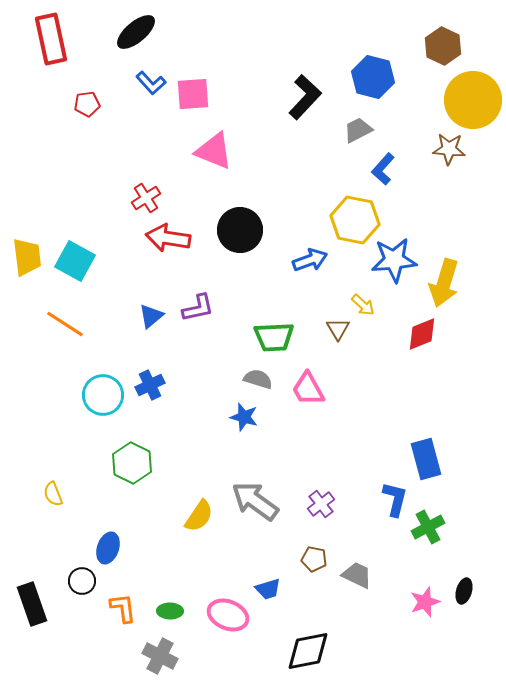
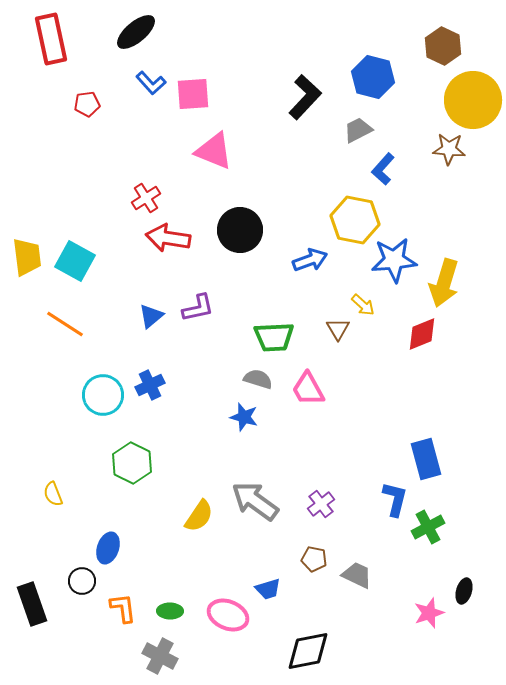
pink star at (425, 602): moved 4 px right, 11 px down
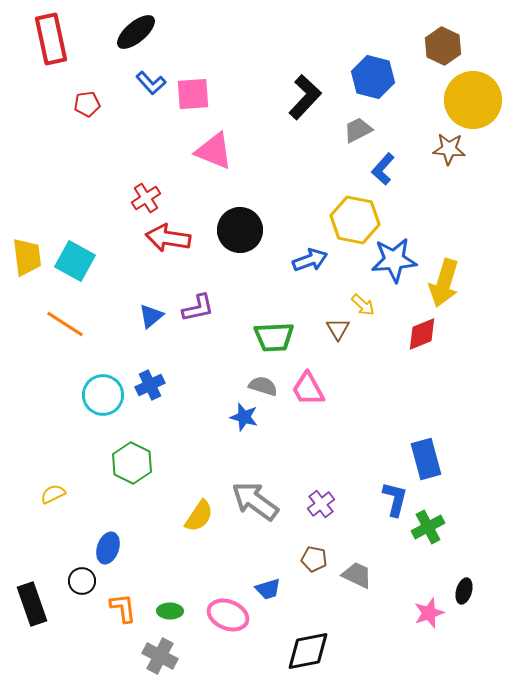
gray semicircle at (258, 379): moved 5 px right, 7 px down
yellow semicircle at (53, 494): rotated 85 degrees clockwise
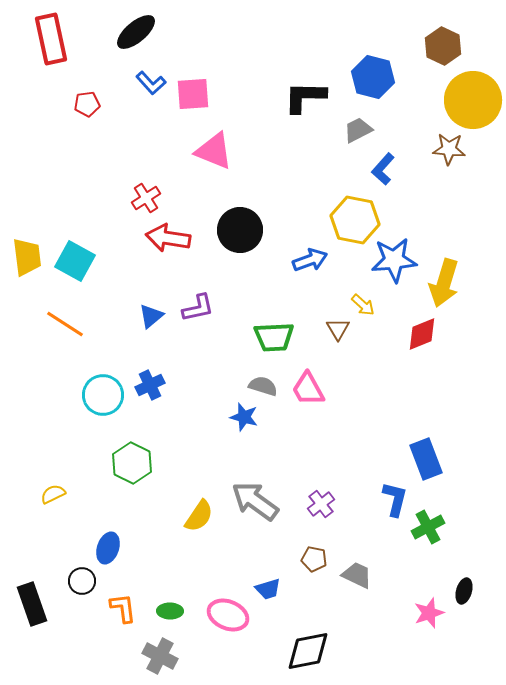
black L-shape at (305, 97): rotated 132 degrees counterclockwise
blue rectangle at (426, 459): rotated 6 degrees counterclockwise
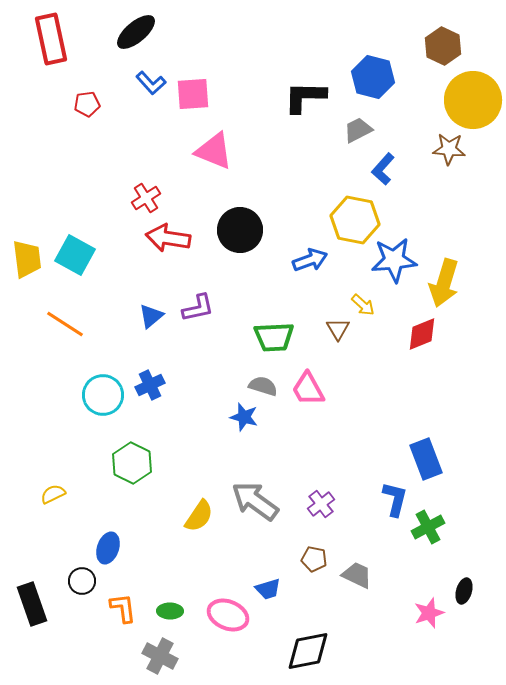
yellow trapezoid at (27, 257): moved 2 px down
cyan square at (75, 261): moved 6 px up
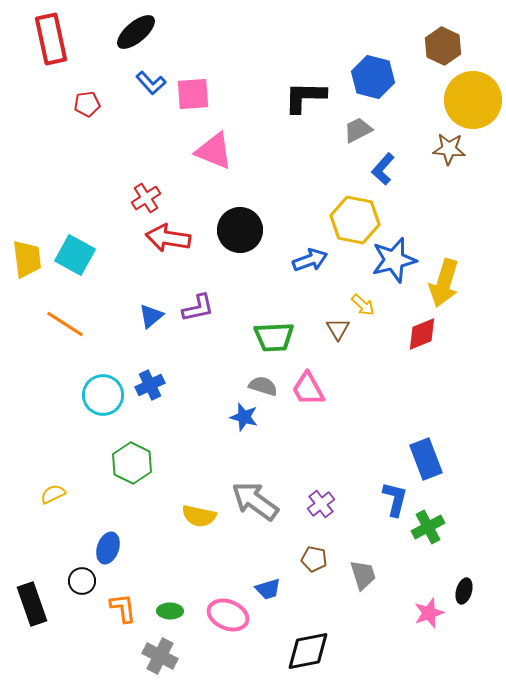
blue star at (394, 260): rotated 9 degrees counterclockwise
yellow semicircle at (199, 516): rotated 68 degrees clockwise
gray trapezoid at (357, 575): moved 6 px right; rotated 48 degrees clockwise
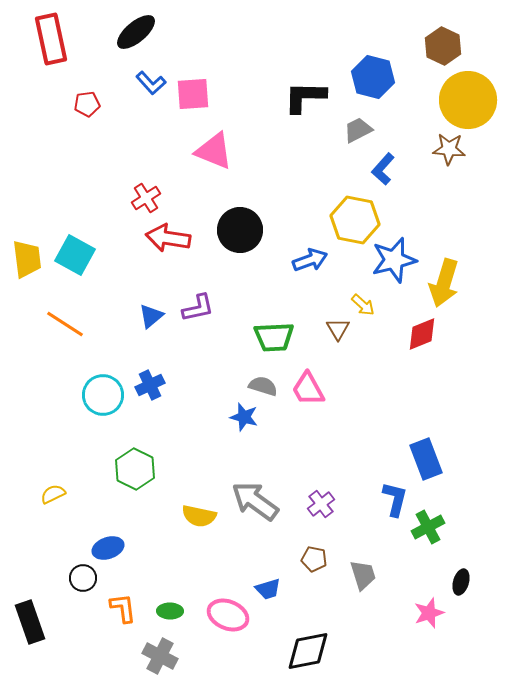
yellow circle at (473, 100): moved 5 px left
green hexagon at (132, 463): moved 3 px right, 6 px down
blue ellipse at (108, 548): rotated 52 degrees clockwise
black circle at (82, 581): moved 1 px right, 3 px up
black ellipse at (464, 591): moved 3 px left, 9 px up
black rectangle at (32, 604): moved 2 px left, 18 px down
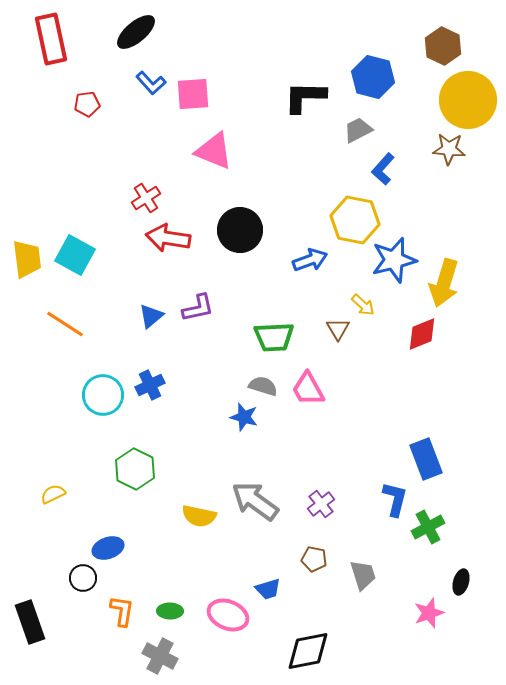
orange L-shape at (123, 608): moved 1 px left, 3 px down; rotated 16 degrees clockwise
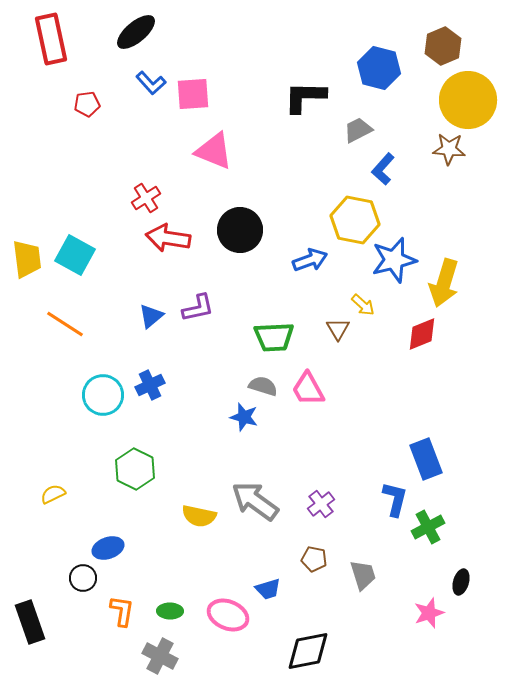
brown hexagon at (443, 46): rotated 12 degrees clockwise
blue hexagon at (373, 77): moved 6 px right, 9 px up
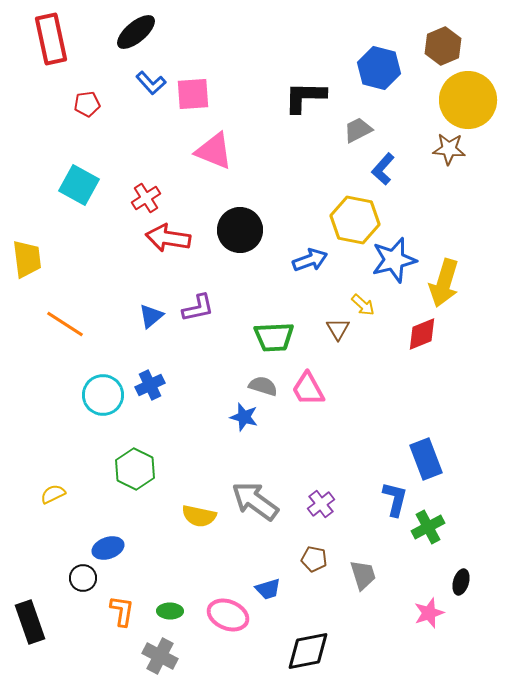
cyan square at (75, 255): moved 4 px right, 70 px up
